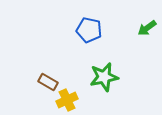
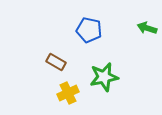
green arrow: rotated 54 degrees clockwise
brown rectangle: moved 8 px right, 20 px up
yellow cross: moved 1 px right, 7 px up
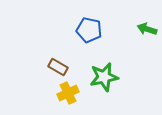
green arrow: moved 1 px down
brown rectangle: moved 2 px right, 5 px down
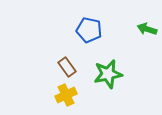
brown rectangle: moved 9 px right; rotated 24 degrees clockwise
green star: moved 4 px right, 3 px up
yellow cross: moved 2 px left, 2 px down
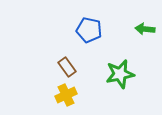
green arrow: moved 2 px left; rotated 12 degrees counterclockwise
green star: moved 12 px right
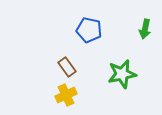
green arrow: rotated 84 degrees counterclockwise
green star: moved 2 px right
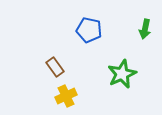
brown rectangle: moved 12 px left
green star: rotated 12 degrees counterclockwise
yellow cross: moved 1 px down
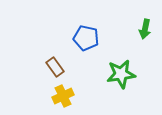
blue pentagon: moved 3 px left, 8 px down
green star: moved 1 px left; rotated 16 degrees clockwise
yellow cross: moved 3 px left
